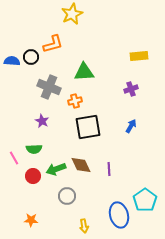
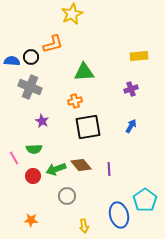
gray cross: moved 19 px left
brown diamond: rotated 15 degrees counterclockwise
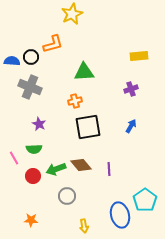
purple star: moved 3 px left, 3 px down
blue ellipse: moved 1 px right
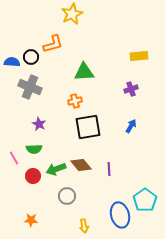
blue semicircle: moved 1 px down
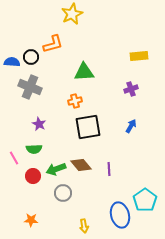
gray circle: moved 4 px left, 3 px up
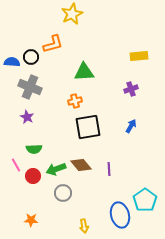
purple star: moved 12 px left, 7 px up
pink line: moved 2 px right, 7 px down
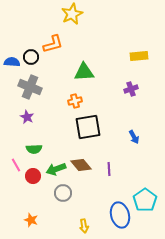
blue arrow: moved 3 px right, 11 px down; rotated 120 degrees clockwise
orange star: rotated 16 degrees clockwise
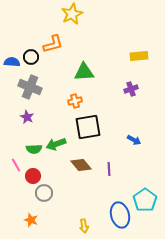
blue arrow: moved 3 px down; rotated 32 degrees counterclockwise
green arrow: moved 25 px up
gray circle: moved 19 px left
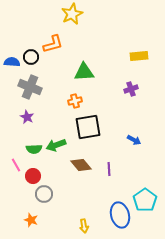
green arrow: moved 1 px down
gray circle: moved 1 px down
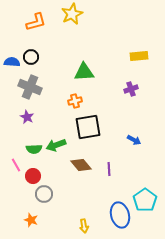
orange L-shape: moved 17 px left, 22 px up
